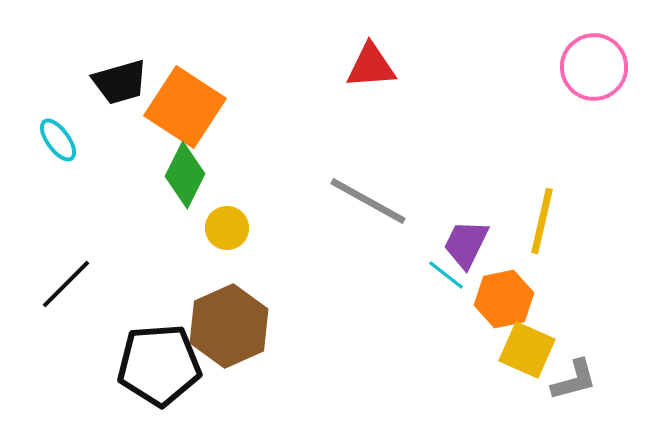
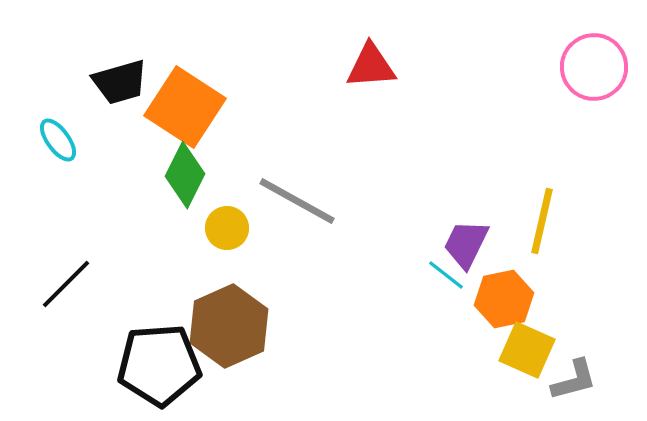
gray line: moved 71 px left
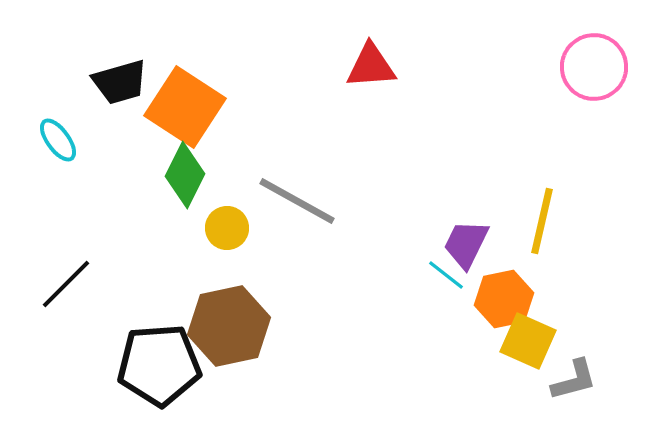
brown hexagon: rotated 12 degrees clockwise
yellow square: moved 1 px right, 9 px up
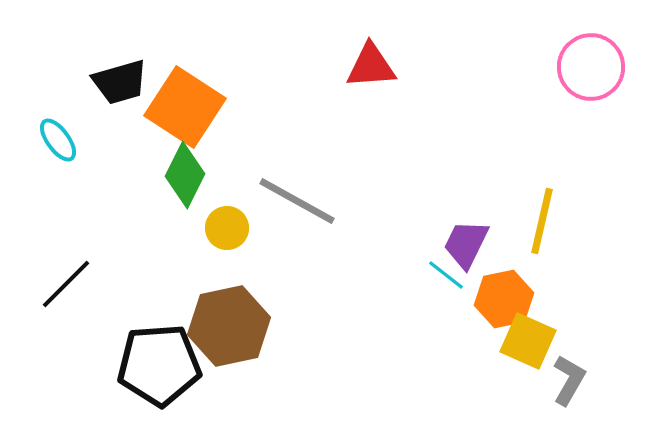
pink circle: moved 3 px left
gray L-shape: moved 5 px left; rotated 45 degrees counterclockwise
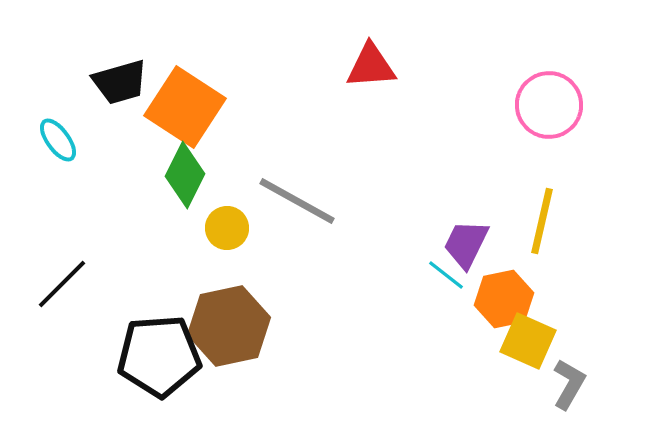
pink circle: moved 42 px left, 38 px down
black line: moved 4 px left
black pentagon: moved 9 px up
gray L-shape: moved 4 px down
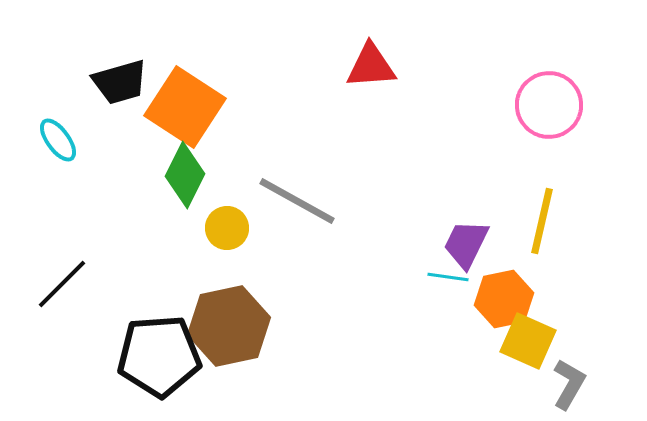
cyan line: moved 2 px right, 2 px down; rotated 30 degrees counterclockwise
